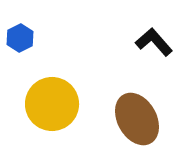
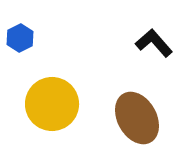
black L-shape: moved 1 px down
brown ellipse: moved 1 px up
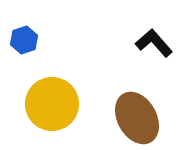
blue hexagon: moved 4 px right, 2 px down; rotated 8 degrees clockwise
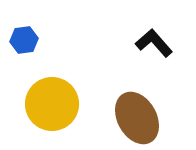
blue hexagon: rotated 12 degrees clockwise
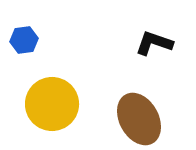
black L-shape: rotated 30 degrees counterclockwise
brown ellipse: moved 2 px right, 1 px down
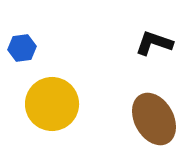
blue hexagon: moved 2 px left, 8 px down
brown ellipse: moved 15 px right
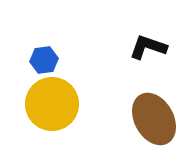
black L-shape: moved 6 px left, 4 px down
blue hexagon: moved 22 px right, 12 px down
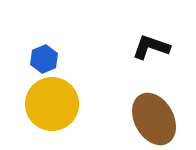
black L-shape: moved 3 px right
blue hexagon: moved 1 px up; rotated 16 degrees counterclockwise
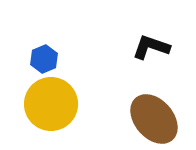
yellow circle: moved 1 px left
brown ellipse: rotated 12 degrees counterclockwise
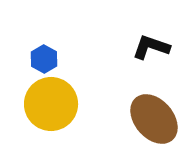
blue hexagon: rotated 8 degrees counterclockwise
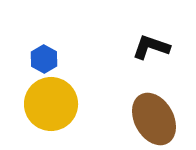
brown ellipse: rotated 12 degrees clockwise
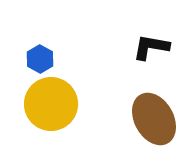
black L-shape: rotated 9 degrees counterclockwise
blue hexagon: moved 4 px left
